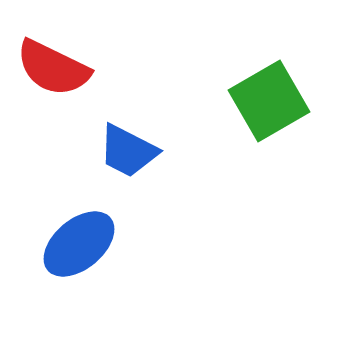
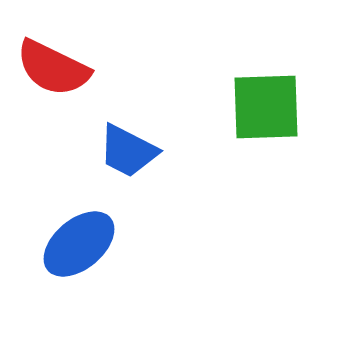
green square: moved 3 px left, 6 px down; rotated 28 degrees clockwise
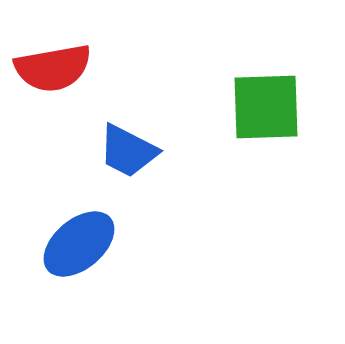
red semicircle: rotated 36 degrees counterclockwise
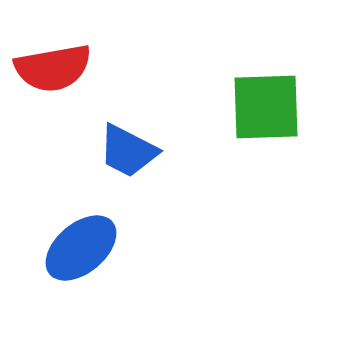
blue ellipse: moved 2 px right, 4 px down
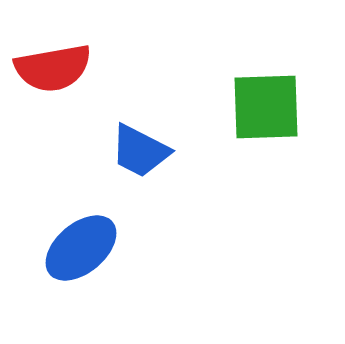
blue trapezoid: moved 12 px right
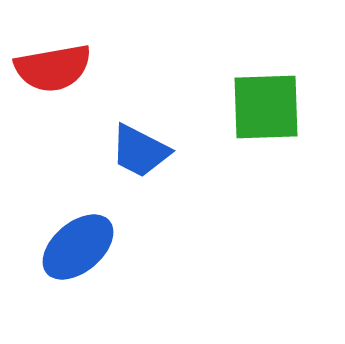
blue ellipse: moved 3 px left, 1 px up
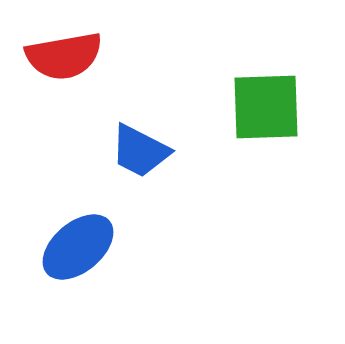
red semicircle: moved 11 px right, 12 px up
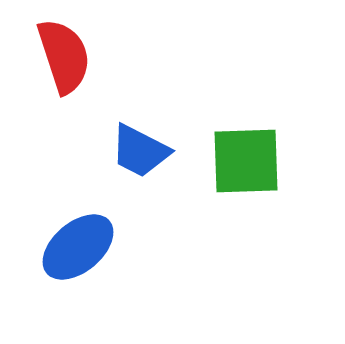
red semicircle: rotated 98 degrees counterclockwise
green square: moved 20 px left, 54 px down
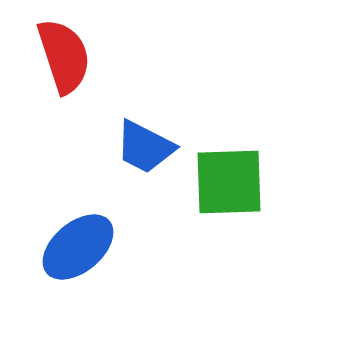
blue trapezoid: moved 5 px right, 4 px up
green square: moved 17 px left, 21 px down
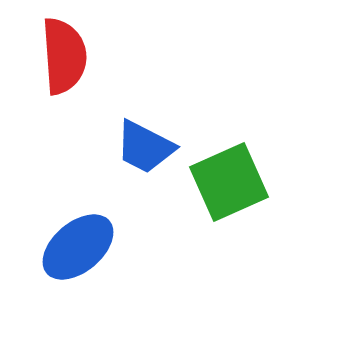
red semicircle: rotated 14 degrees clockwise
green square: rotated 22 degrees counterclockwise
